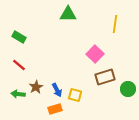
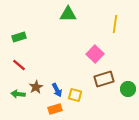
green rectangle: rotated 48 degrees counterclockwise
brown rectangle: moved 1 px left, 2 px down
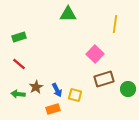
red line: moved 1 px up
orange rectangle: moved 2 px left
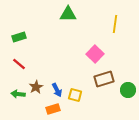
green circle: moved 1 px down
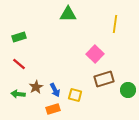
blue arrow: moved 2 px left
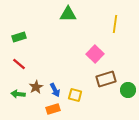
brown rectangle: moved 2 px right
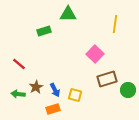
green rectangle: moved 25 px right, 6 px up
brown rectangle: moved 1 px right
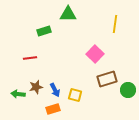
red line: moved 11 px right, 6 px up; rotated 48 degrees counterclockwise
brown star: rotated 16 degrees clockwise
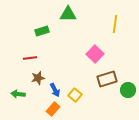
green rectangle: moved 2 px left
brown star: moved 2 px right, 9 px up
yellow square: rotated 24 degrees clockwise
orange rectangle: rotated 32 degrees counterclockwise
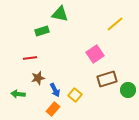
green triangle: moved 8 px left; rotated 12 degrees clockwise
yellow line: rotated 42 degrees clockwise
pink square: rotated 12 degrees clockwise
